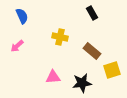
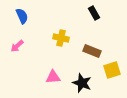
black rectangle: moved 2 px right
yellow cross: moved 1 px right, 1 px down
brown rectangle: rotated 18 degrees counterclockwise
black star: rotated 30 degrees clockwise
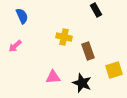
black rectangle: moved 2 px right, 3 px up
yellow cross: moved 3 px right, 1 px up
pink arrow: moved 2 px left
brown rectangle: moved 4 px left; rotated 48 degrees clockwise
yellow square: moved 2 px right
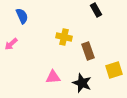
pink arrow: moved 4 px left, 2 px up
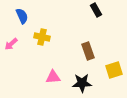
yellow cross: moved 22 px left
black star: rotated 24 degrees counterclockwise
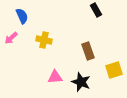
yellow cross: moved 2 px right, 3 px down
pink arrow: moved 6 px up
pink triangle: moved 2 px right
black star: moved 1 px left, 1 px up; rotated 24 degrees clockwise
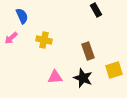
black star: moved 2 px right, 4 px up
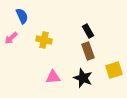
black rectangle: moved 8 px left, 21 px down
pink triangle: moved 2 px left
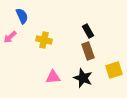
pink arrow: moved 1 px left, 1 px up
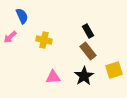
brown rectangle: rotated 18 degrees counterclockwise
black star: moved 1 px right, 2 px up; rotated 18 degrees clockwise
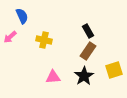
brown rectangle: rotated 72 degrees clockwise
